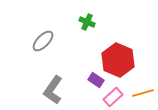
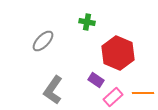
green cross: rotated 14 degrees counterclockwise
red hexagon: moved 7 px up
orange line: rotated 15 degrees clockwise
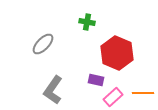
gray ellipse: moved 3 px down
red hexagon: moved 1 px left
purple rectangle: rotated 21 degrees counterclockwise
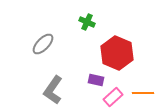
green cross: rotated 14 degrees clockwise
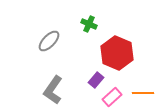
green cross: moved 2 px right, 2 px down
gray ellipse: moved 6 px right, 3 px up
purple rectangle: rotated 63 degrees counterclockwise
pink rectangle: moved 1 px left
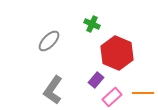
green cross: moved 3 px right
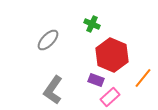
gray ellipse: moved 1 px left, 1 px up
red hexagon: moved 5 px left, 2 px down
purple rectangle: rotated 70 degrees clockwise
orange line: moved 15 px up; rotated 50 degrees counterclockwise
pink rectangle: moved 2 px left
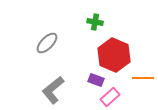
green cross: moved 3 px right, 2 px up; rotated 14 degrees counterclockwise
gray ellipse: moved 1 px left, 3 px down
red hexagon: moved 2 px right
orange line: rotated 50 degrees clockwise
gray L-shape: rotated 16 degrees clockwise
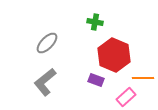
gray L-shape: moved 8 px left, 8 px up
pink rectangle: moved 16 px right
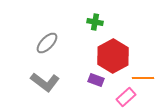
red hexagon: moved 1 px left, 1 px down; rotated 8 degrees clockwise
gray L-shape: rotated 104 degrees counterclockwise
